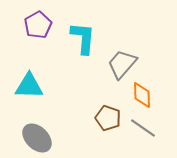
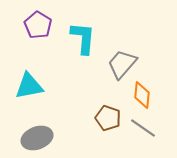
purple pentagon: rotated 12 degrees counterclockwise
cyan triangle: rotated 12 degrees counterclockwise
orange diamond: rotated 8 degrees clockwise
gray ellipse: rotated 64 degrees counterclockwise
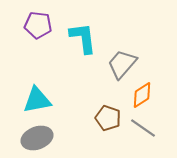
purple pentagon: rotated 24 degrees counterclockwise
cyan L-shape: rotated 12 degrees counterclockwise
cyan triangle: moved 8 px right, 14 px down
orange diamond: rotated 52 degrees clockwise
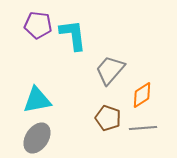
cyan L-shape: moved 10 px left, 3 px up
gray trapezoid: moved 12 px left, 6 px down
gray line: rotated 40 degrees counterclockwise
gray ellipse: rotated 36 degrees counterclockwise
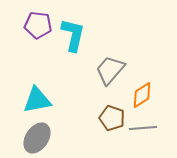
cyan L-shape: rotated 20 degrees clockwise
brown pentagon: moved 4 px right
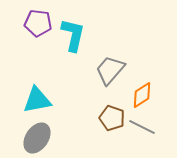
purple pentagon: moved 2 px up
gray line: moved 1 px left, 1 px up; rotated 32 degrees clockwise
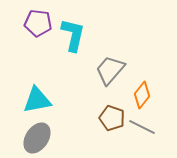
orange diamond: rotated 20 degrees counterclockwise
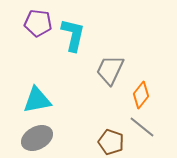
gray trapezoid: rotated 16 degrees counterclockwise
orange diamond: moved 1 px left
brown pentagon: moved 1 px left, 24 px down
gray line: rotated 12 degrees clockwise
gray ellipse: rotated 28 degrees clockwise
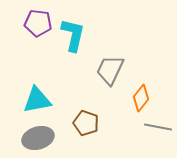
orange diamond: moved 3 px down
gray line: moved 16 px right; rotated 28 degrees counterclockwise
gray ellipse: moved 1 px right; rotated 12 degrees clockwise
brown pentagon: moved 25 px left, 19 px up
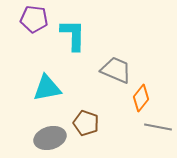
purple pentagon: moved 4 px left, 4 px up
cyan L-shape: rotated 12 degrees counterclockwise
gray trapezoid: moved 6 px right; rotated 88 degrees clockwise
cyan triangle: moved 10 px right, 12 px up
gray ellipse: moved 12 px right
